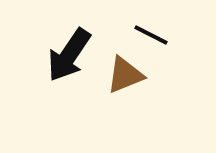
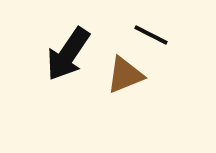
black arrow: moved 1 px left, 1 px up
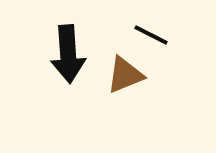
black arrow: rotated 38 degrees counterclockwise
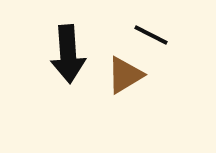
brown triangle: rotated 9 degrees counterclockwise
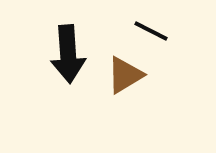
black line: moved 4 px up
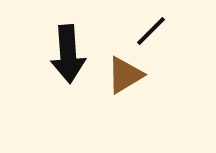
black line: rotated 72 degrees counterclockwise
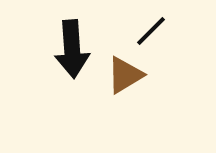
black arrow: moved 4 px right, 5 px up
